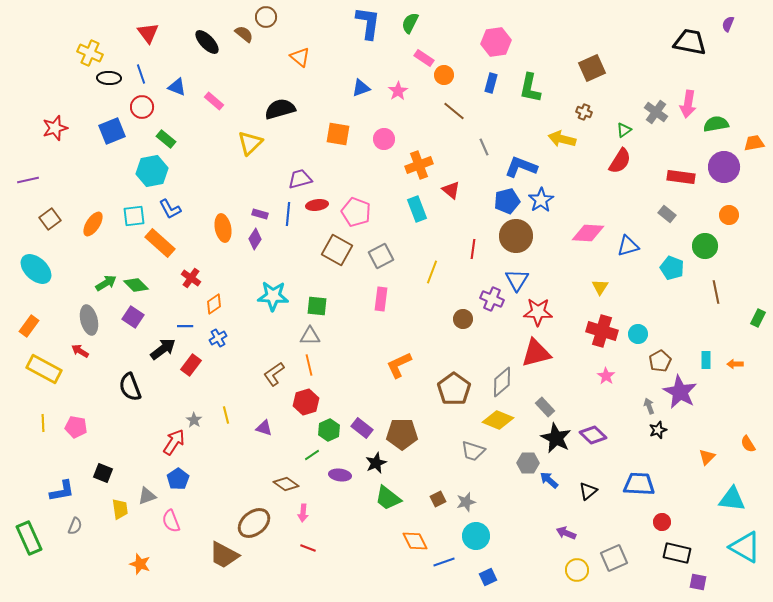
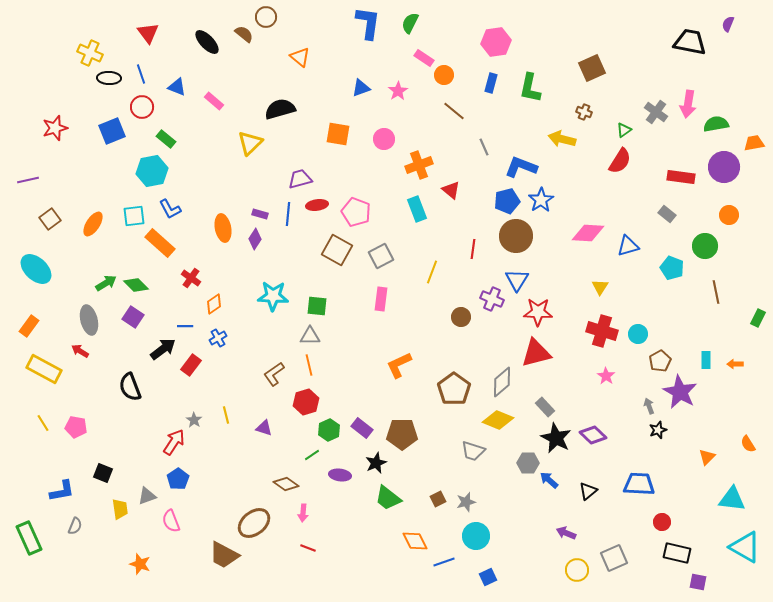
brown circle at (463, 319): moved 2 px left, 2 px up
yellow line at (43, 423): rotated 30 degrees counterclockwise
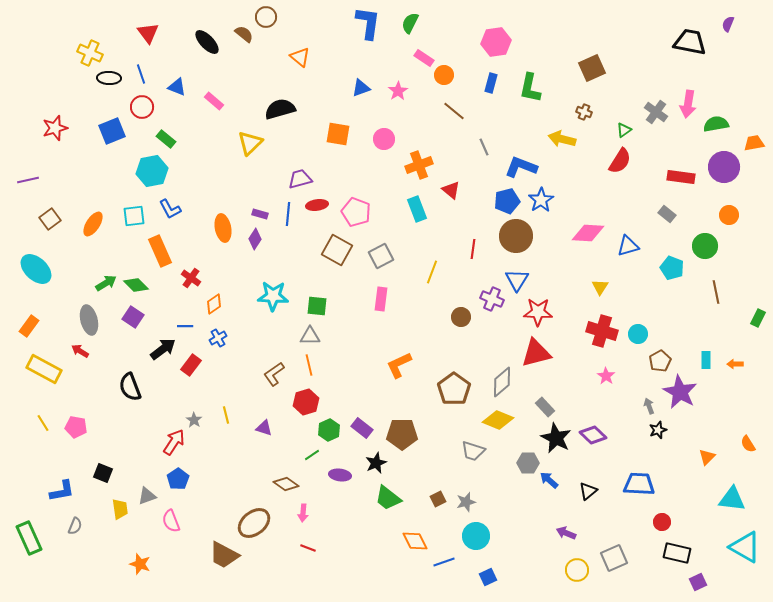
orange rectangle at (160, 243): moved 8 px down; rotated 24 degrees clockwise
purple square at (698, 582): rotated 36 degrees counterclockwise
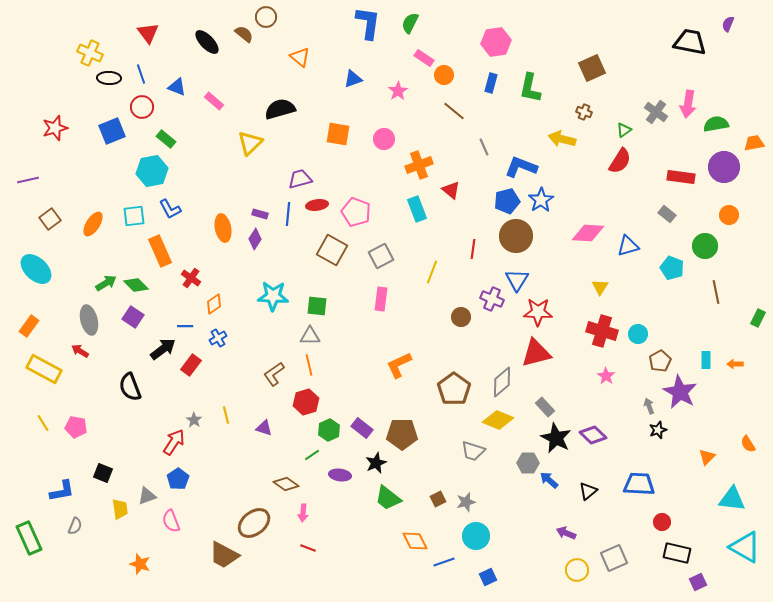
blue triangle at (361, 88): moved 8 px left, 9 px up
brown square at (337, 250): moved 5 px left
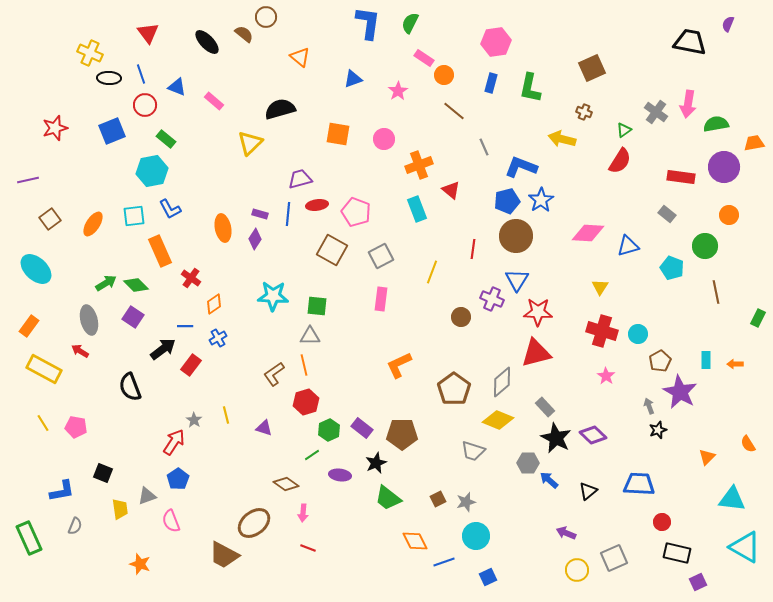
red circle at (142, 107): moved 3 px right, 2 px up
orange line at (309, 365): moved 5 px left
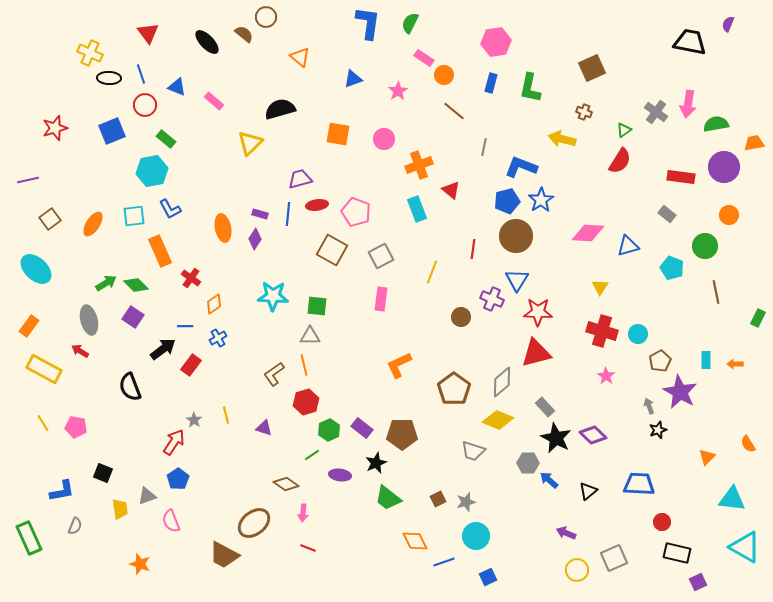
gray line at (484, 147): rotated 36 degrees clockwise
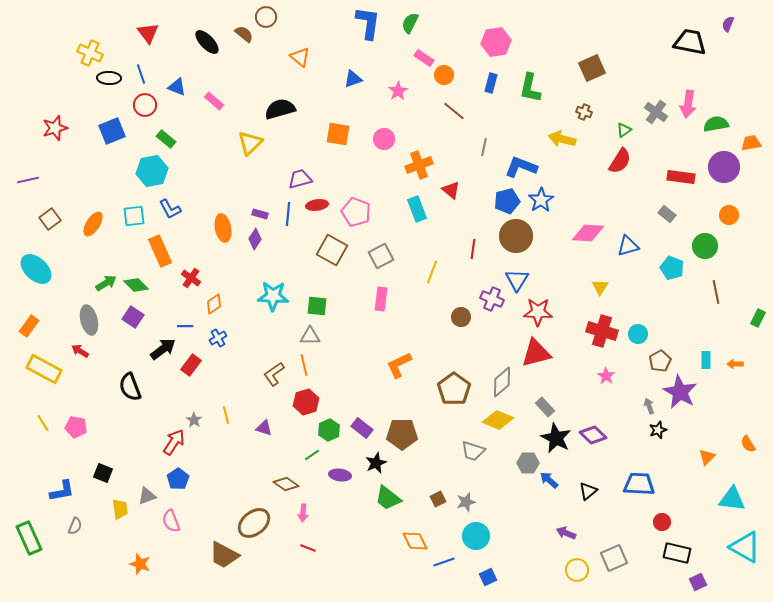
orange trapezoid at (754, 143): moved 3 px left
